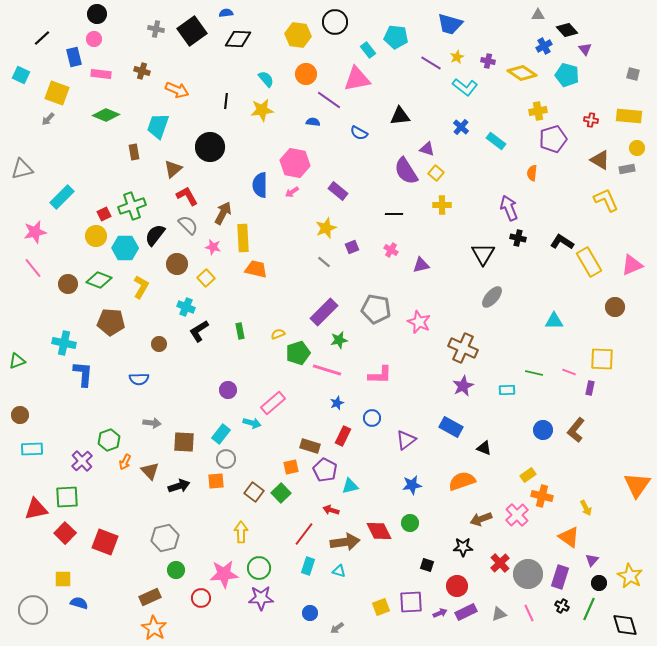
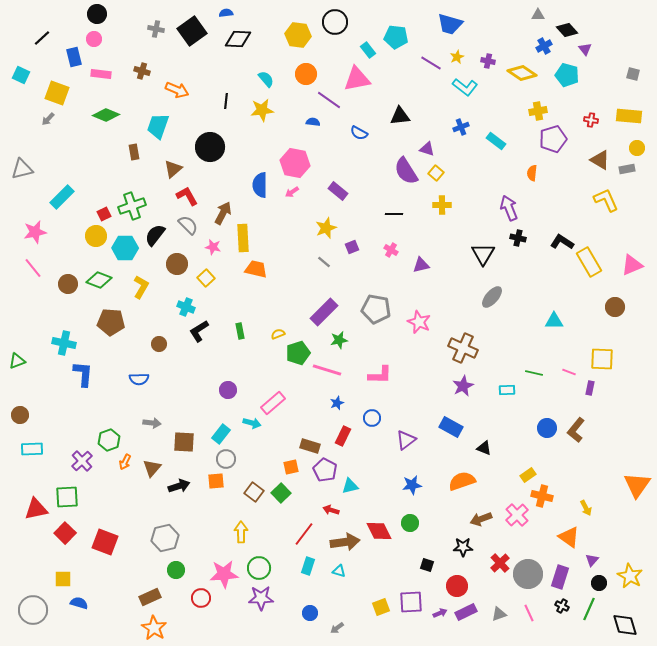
blue cross at (461, 127): rotated 28 degrees clockwise
blue circle at (543, 430): moved 4 px right, 2 px up
brown triangle at (150, 471): moved 2 px right, 3 px up; rotated 24 degrees clockwise
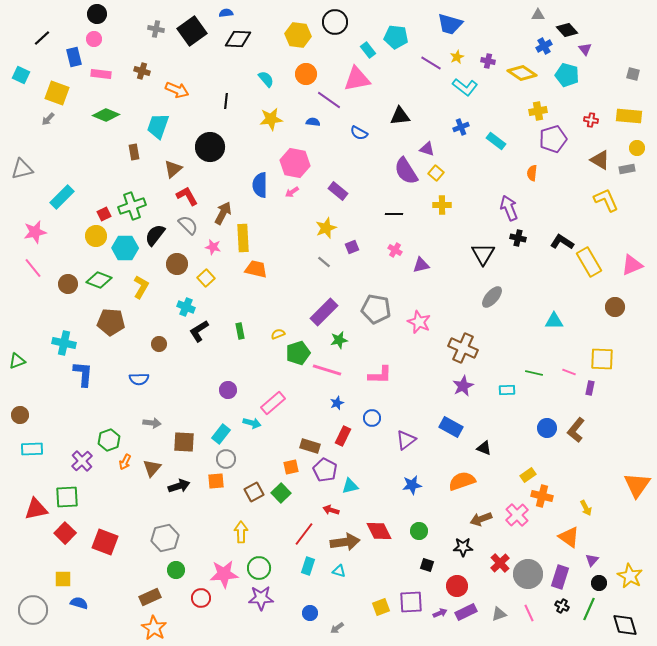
yellow star at (262, 110): moved 9 px right, 9 px down
pink cross at (391, 250): moved 4 px right
brown square at (254, 492): rotated 24 degrees clockwise
green circle at (410, 523): moved 9 px right, 8 px down
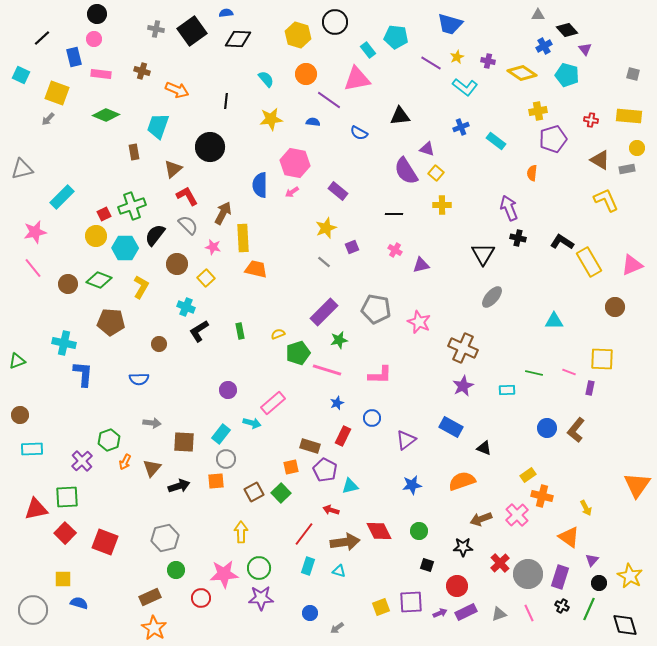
yellow hexagon at (298, 35): rotated 10 degrees clockwise
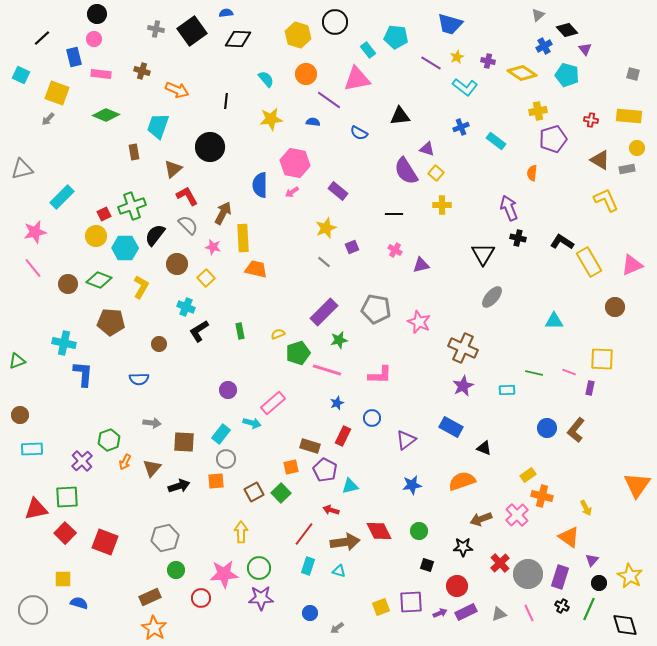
gray triangle at (538, 15): rotated 40 degrees counterclockwise
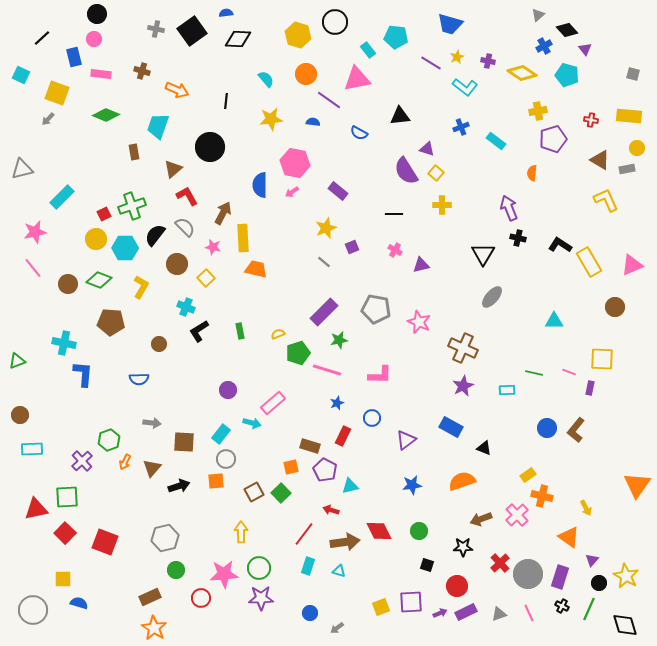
gray semicircle at (188, 225): moved 3 px left, 2 px down
yellow circle at (96, 236): moved 3 px down
black L-shape at (562, 242): moved 2 px left, 3 px down
yellow star at (630, 576): moved 4 px left
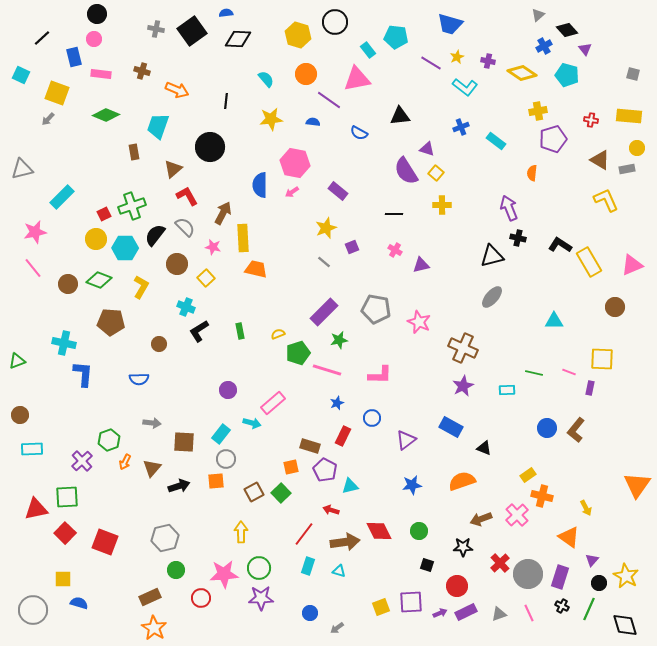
black triangle at (483, 254): moved 9 px right, 2 px down; rotated 45 degrees clockwise
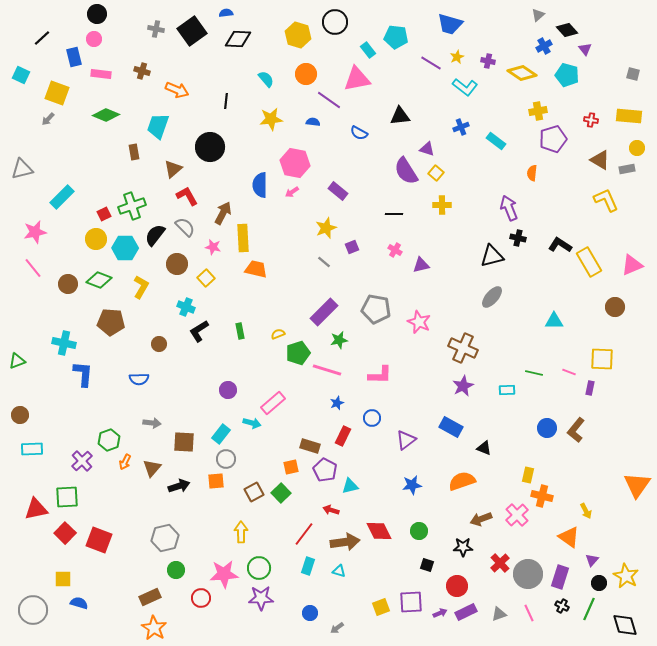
yellow rectangle at (528, 475): rotated 42 degrees counterclockwise
yellow arrow at (586, 508): moved 3 px down
red square at (105, 542): moved 6 px left, 2 px up
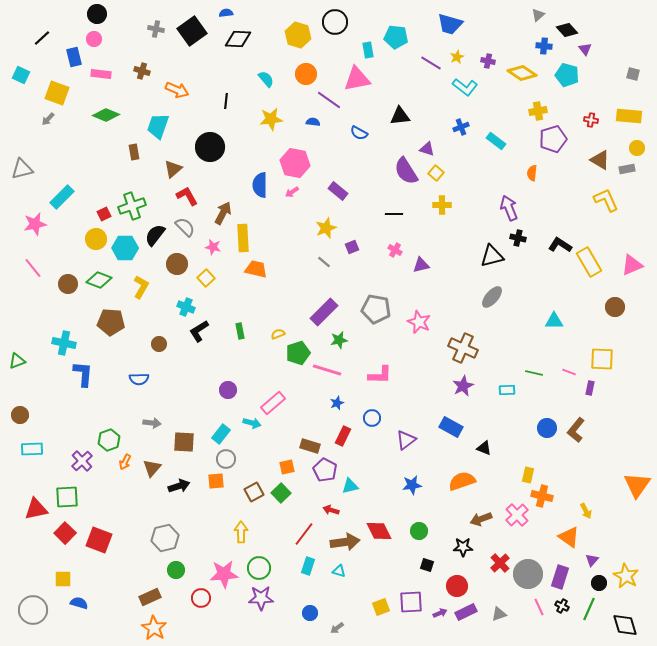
blue cross at (544, 46): rotated 35 degrees clockwise
cyan rectangle at (368, 50): rotated 28 degrees clockwise
pink star at (35, 232): moved 8 px up
orange square at (291, 467): moved 4 px left
pink line at (529, 613): moved 10 px right, 6 px up
